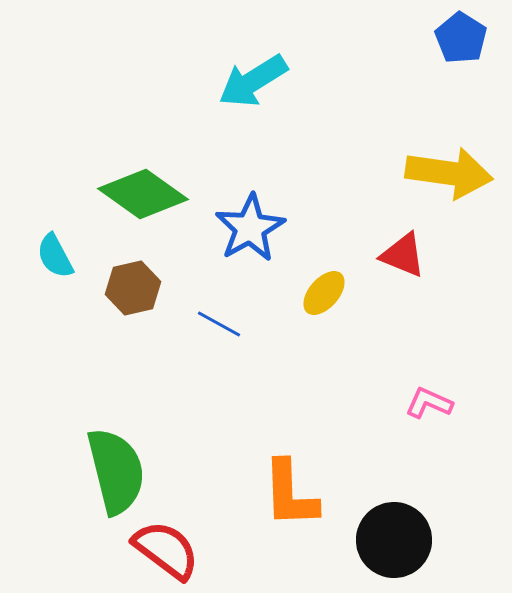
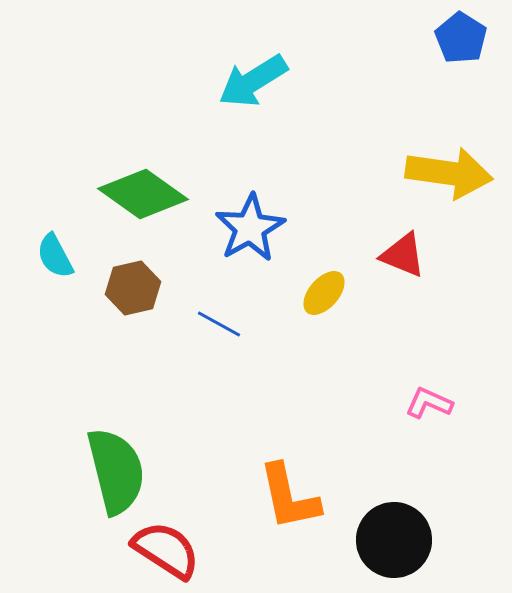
orange L-shape: moved 1 px left, 3 px down; rotated 10 degrees counterclockwise
red semicircle: rotated 4 degrees counterclockwise
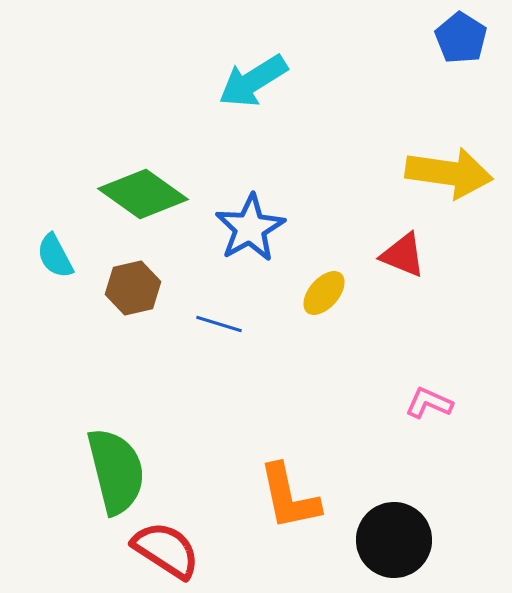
blue line: rotated 12 degrees counterclockwise
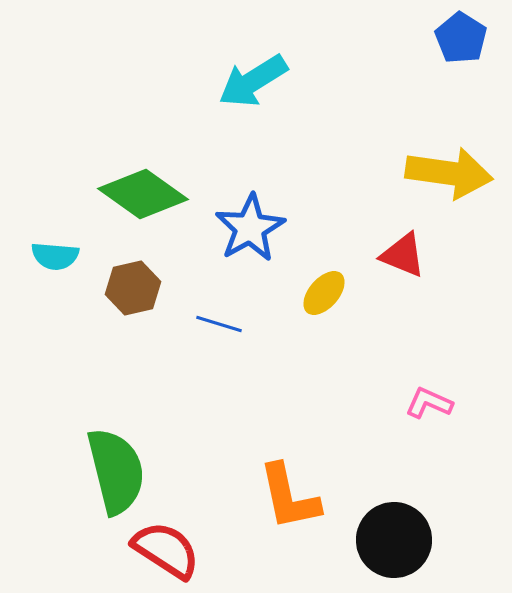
cyan semicircle: rotated 57 degrees counterclockwise
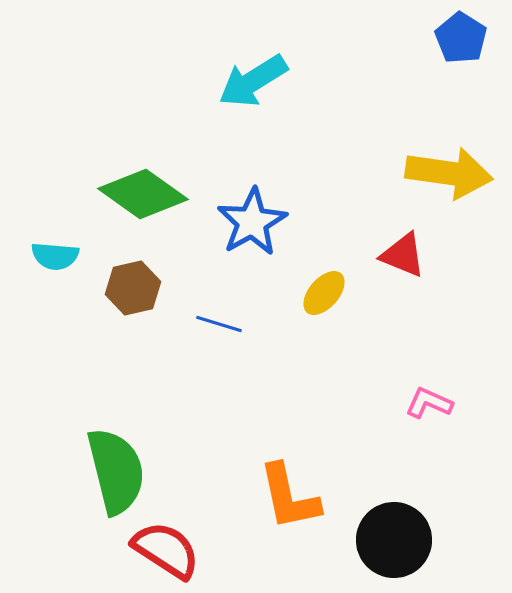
blue star: moved 2 px right, 6 px up
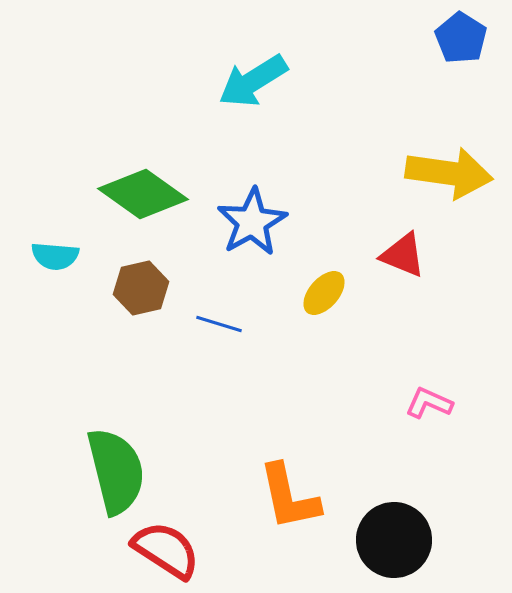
brown hexagon: moved 8 px right
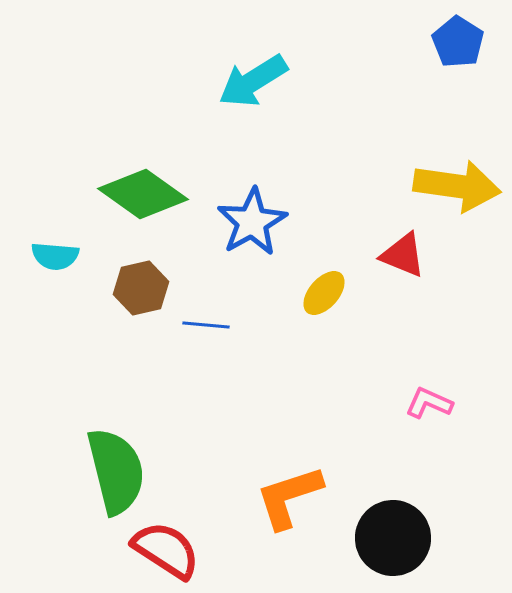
blue pentagon: moved 3 px left, 4 px down
yellow arrow: moved 8 px right, 13 px down
blue line: moved 13 px left, 1 px down; rotated 12 degrees counterclockwise
orange L-shape: rotated 84 degrees clockwise
black circle: moved 1 px left, 2 px up
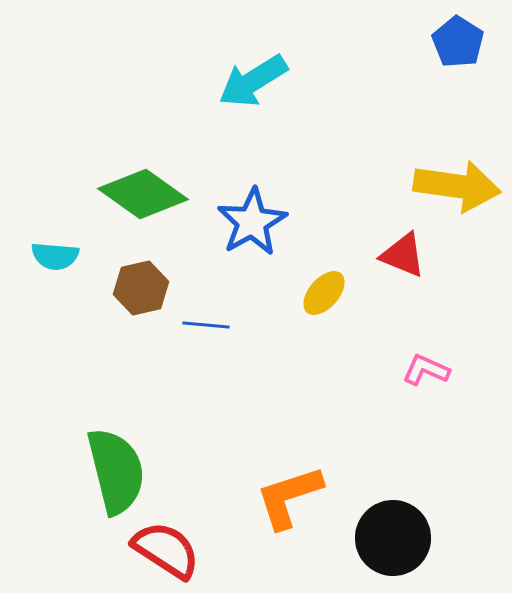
pink L-shape: moved 3 px left, 33 px up
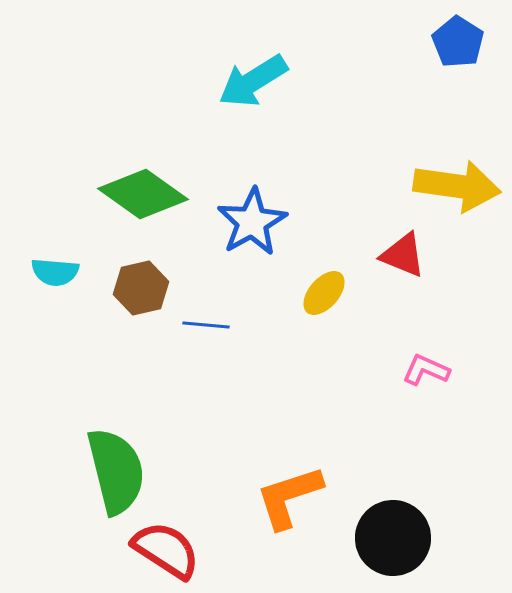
cyan semicircle: moved 16 px down
